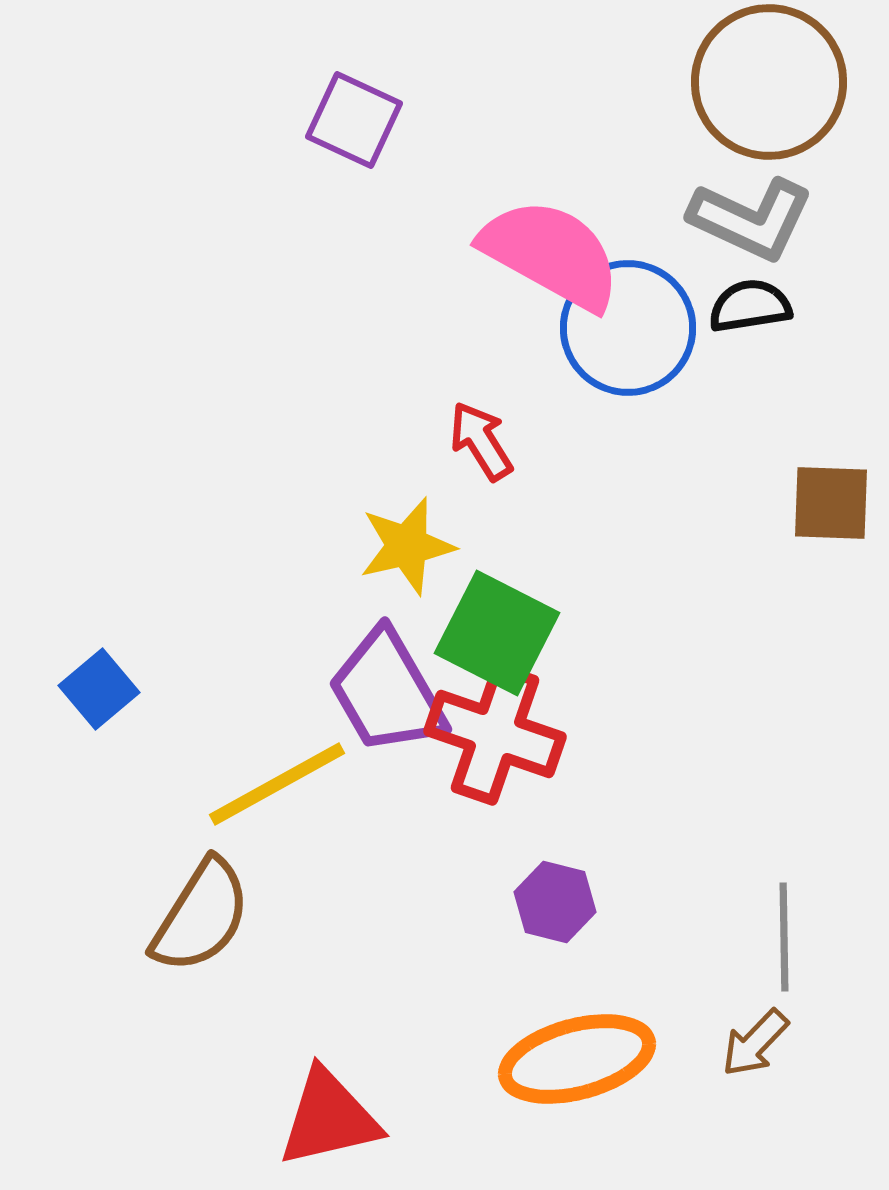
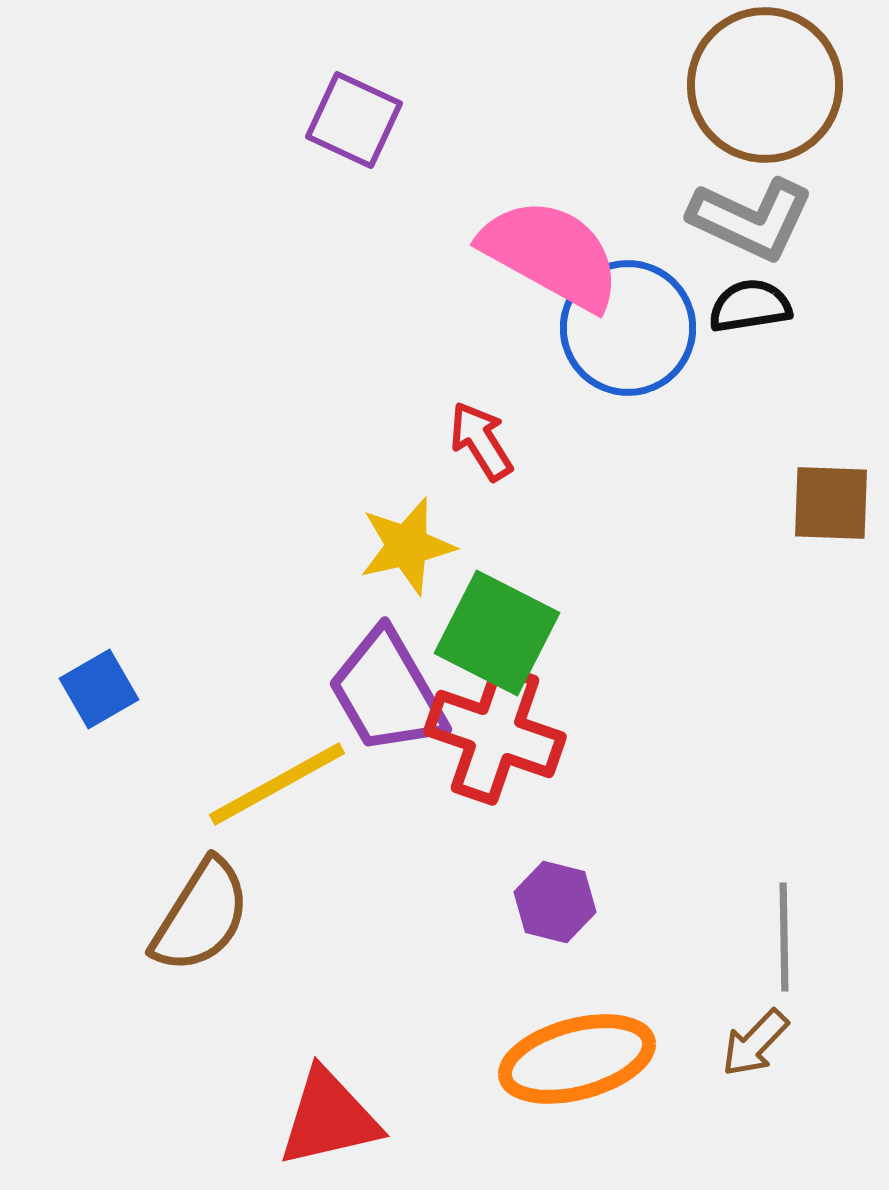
brown circle: moved 4 px left, 3 px down
blue square: rotated 10 degrees clockwise
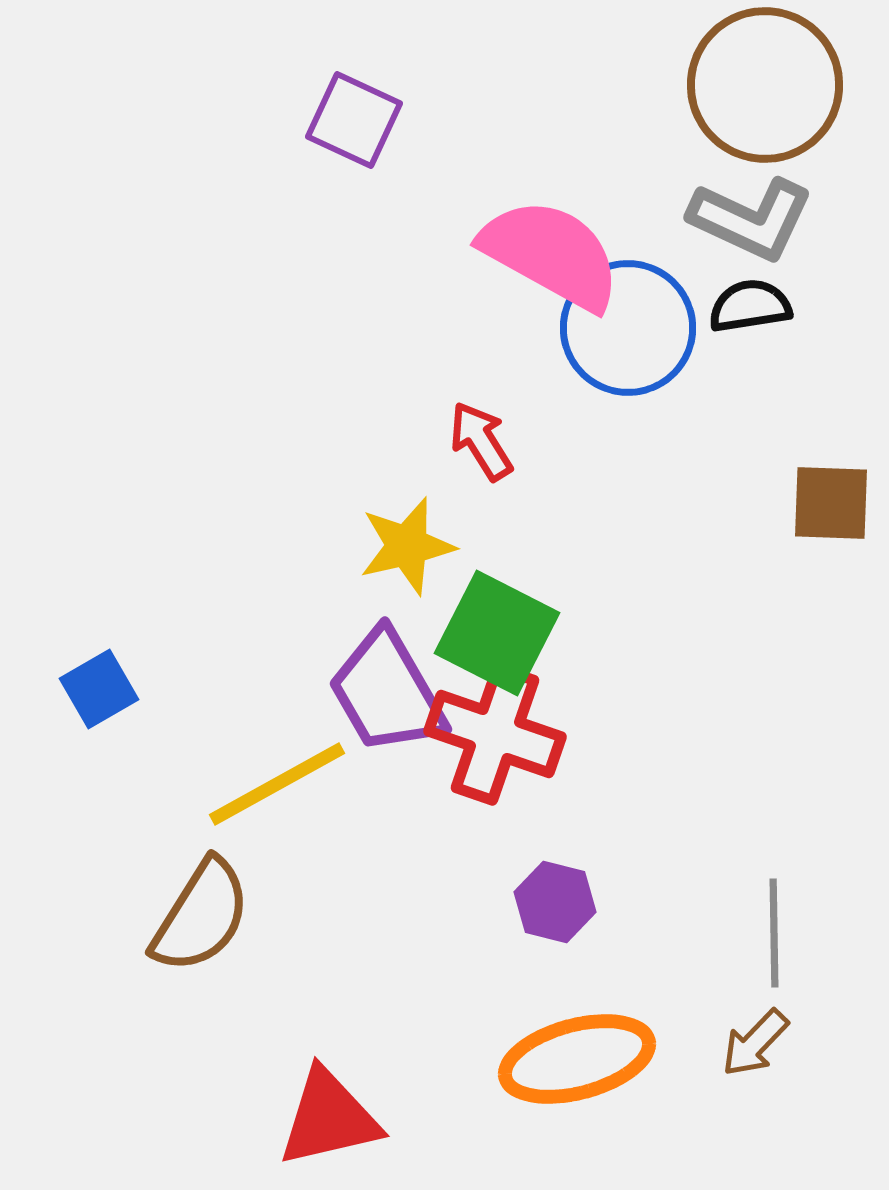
gray line: moved 10 px left, 4 px up
